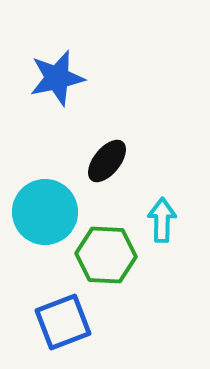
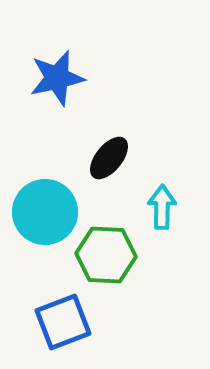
black ellipse: moved 2 px right, 3 px up
cyan arrow: moved 13 px up
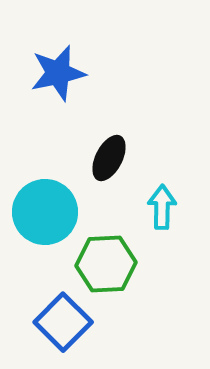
blue star: moved 1 px right, 5 px up
black ellipse: rotated 12 degrees counterclockwise
green hexagon: moved 9 px down; rotated 6 degrees counterclockwise
blue square: rotated 24 degrees counterclockwise
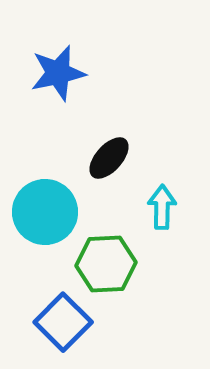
black ellipse: rotated 15 degrees clockwise
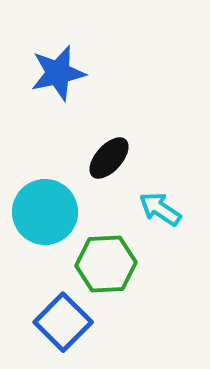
cyan arrow: moved 2 px left, 2 px down; rotated 57 degrees counterclockwise
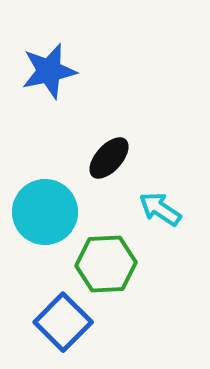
blue star: moved 9 px left, 2 px up
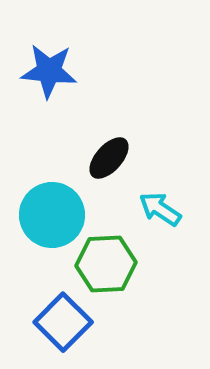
blue star: rotated 18 degrees clockwise
cyan circle: moved 7 px right, 3 px down
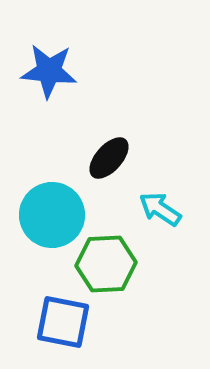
blue square: rotated 34 degrees counterclockwise
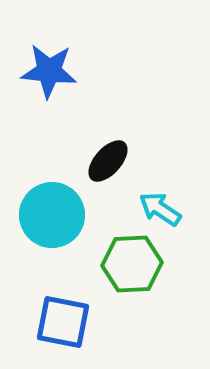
black ellipse: moved 1 px left, 3 px down
green hexagon: moved 26 px right
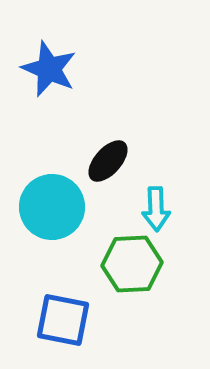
blue star: moved 2 px up; rotated 18 degrees clockwise
cyan arrow: moved 4 px left; rotated 126 degrees counterclockwise
cyan circle: moved 8 px up
blue square: moved 2 px up
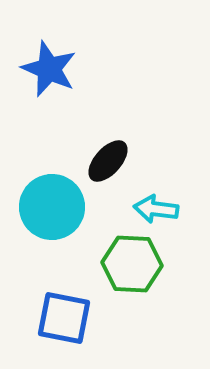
cyan arrow: rotated 99 degrees clockwise
green hexagon: rotated 6 degrees clockwise
blue square: moved 1 px right, 2 px up
